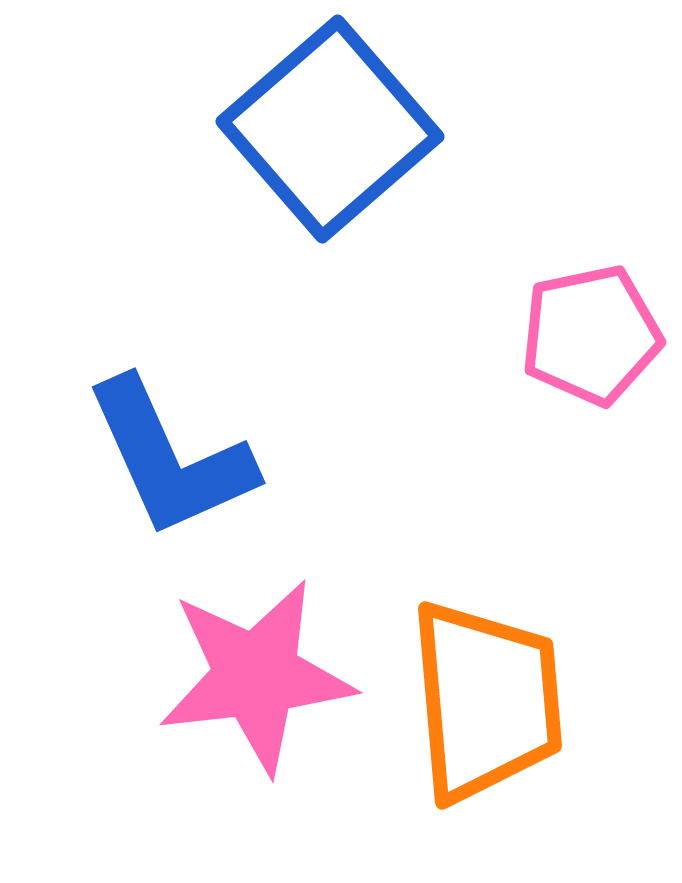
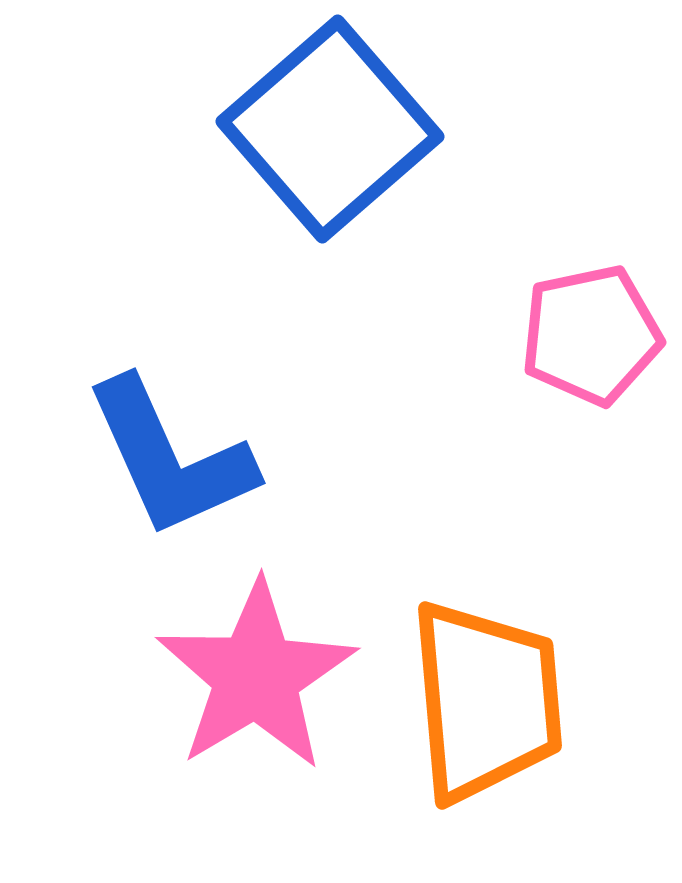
pink star: rotated 24 degrees counterclockwise
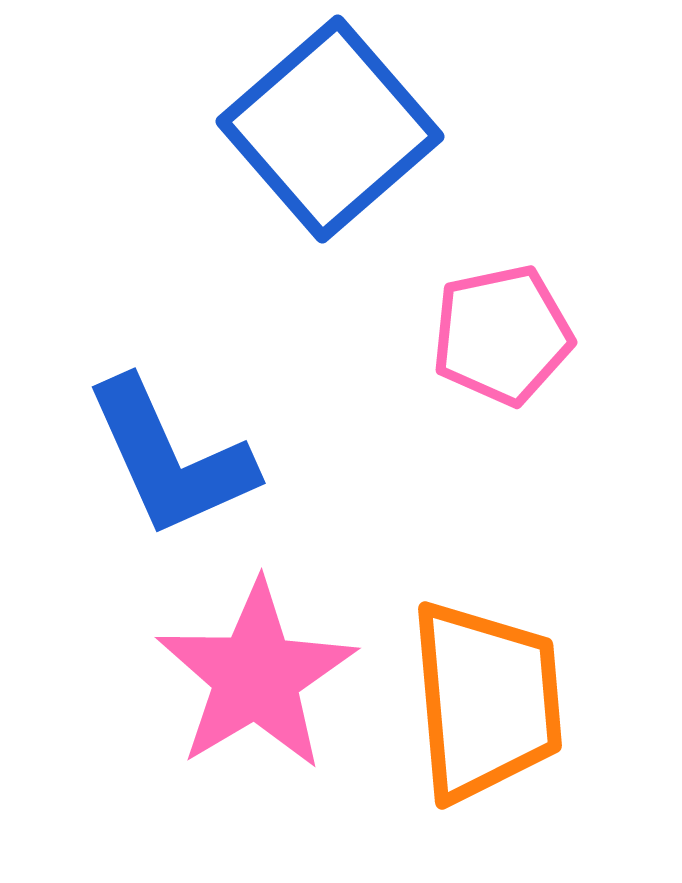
pink pentagon: moved 89 px left
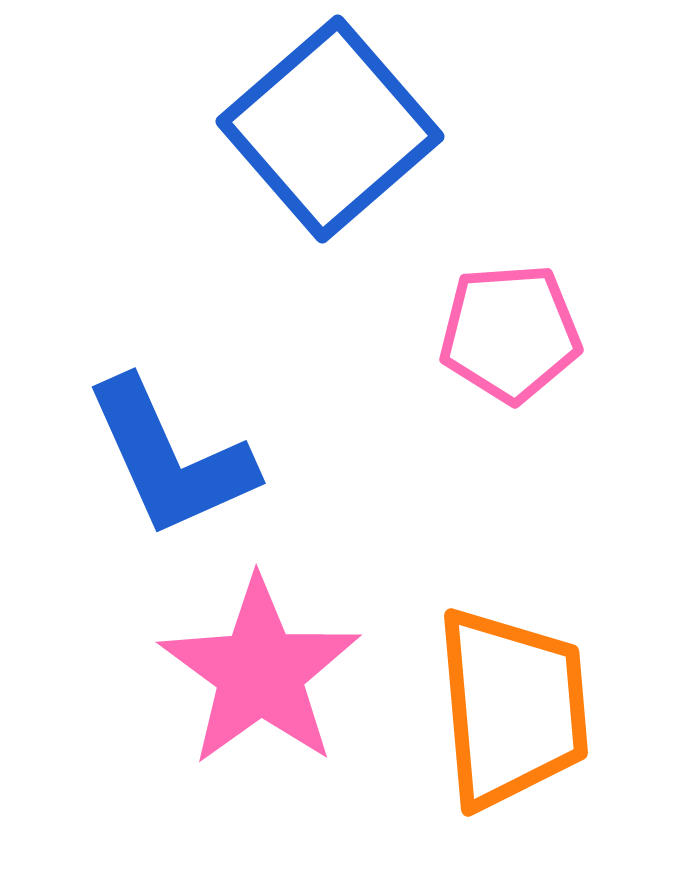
pink pentagon: moved 8 px right, 2 px up; rotated 8 degrees clockwise
pink star: moved 4 px right, 4 px up; rotated 5 degrees counterclockwise
orange trapezoid: moved 26 px right, 7 px down
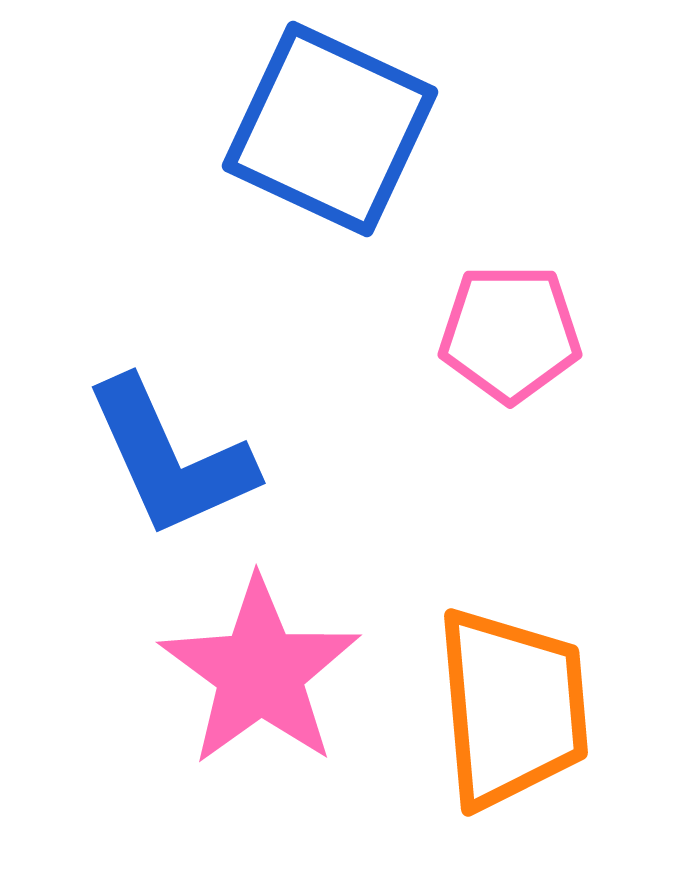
blue square: rotated 24 degrees counterclockwise
pink pentagon: rotated 4 degrees clockwise
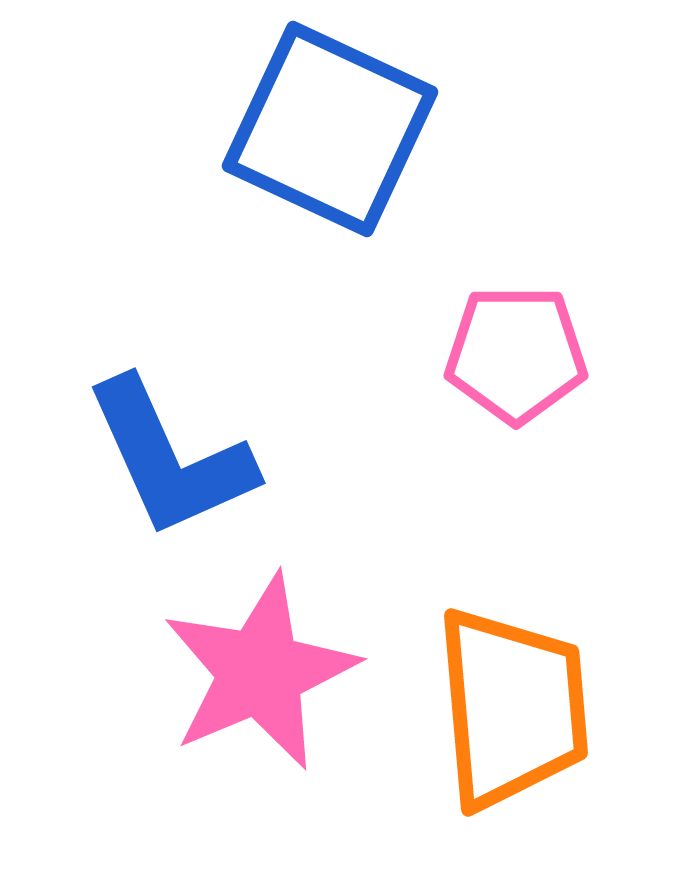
pink pentagon: moved 6 px right, 21 px down
pink star: rotated 13 degrees clockwise
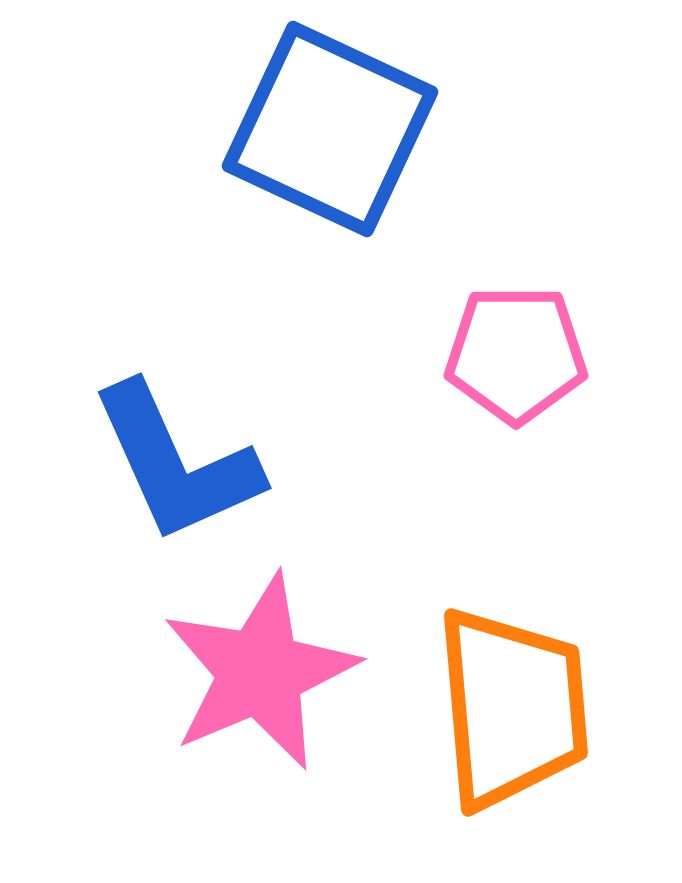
blue L-shape: moved 6 px right, 5 px down
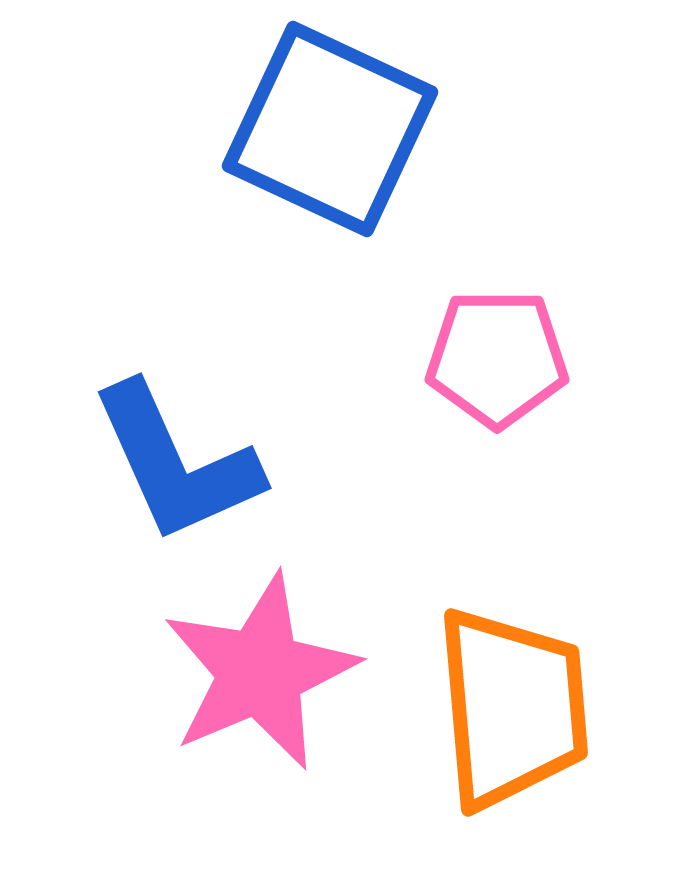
pink pentagon: moved 19 px left, 4 px down
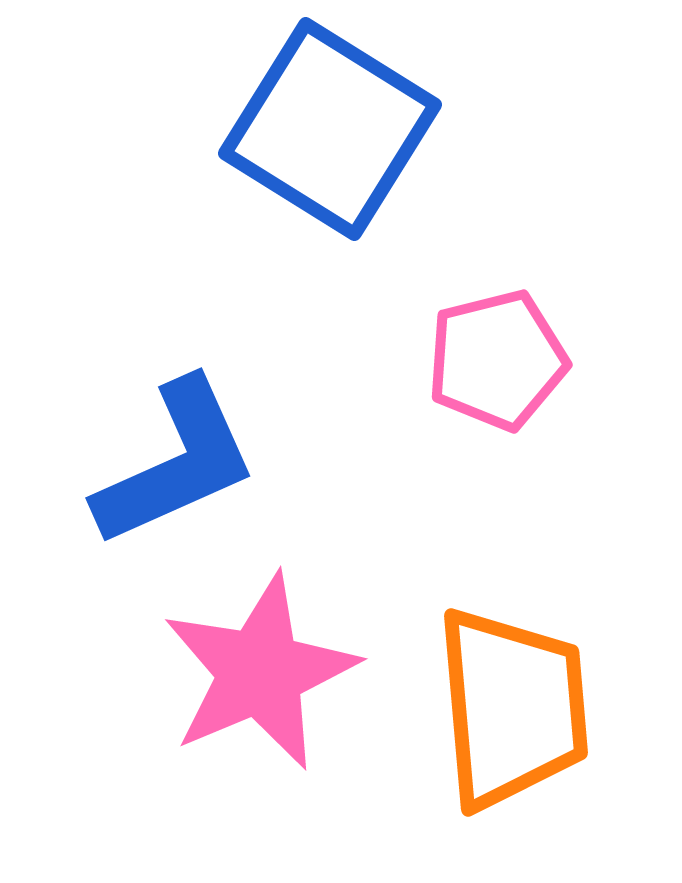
blue square: rotated 7 degrees clockwise
pink pentagon: moved 2 px down; rotated 14 degrees counterclockwise
blue L-shape: rotated 90 degrees counterclockwise
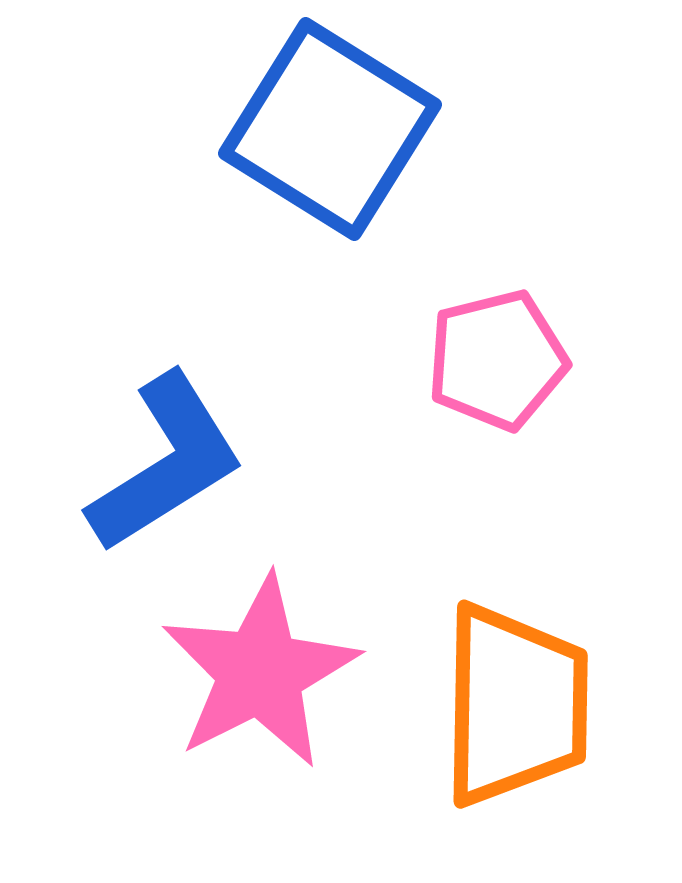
blue L-shape: moved 10 px left; rotated 8 degrees counterclockwise
pink star: rotated 4 degrees counterclockwise
orange trapezoid: moved 3 px right, 3 px up; rotated 6 degrees clockwise
